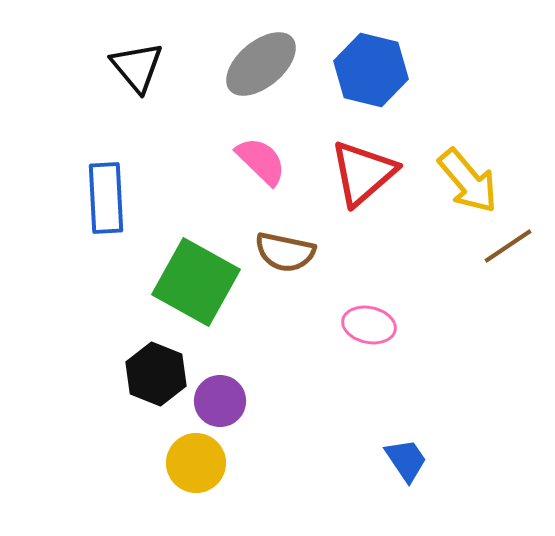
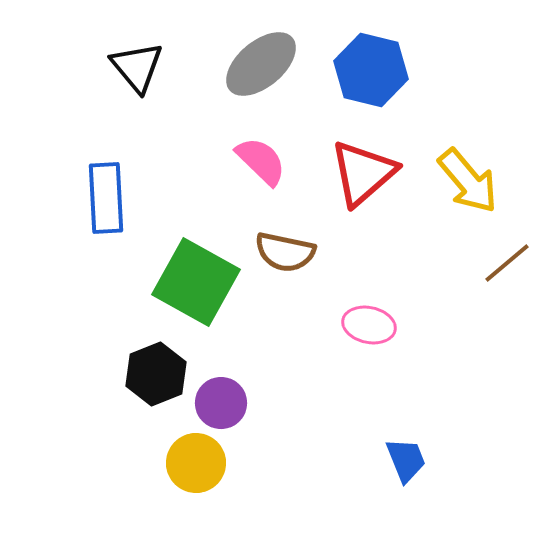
brown line: moved 1 px left, 17 px down; rotated 6 degrees counterclockwise
black hexagon: rotated 16 degrees clockwise
purple circle: moved 1 px right, 2 px down
blue trapezoid: rotated 12 degrees clockwise
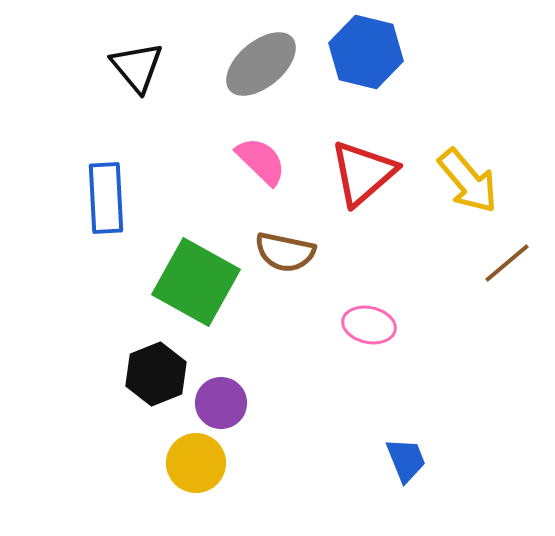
blue hexagon: moved 5 px left, 18 px up
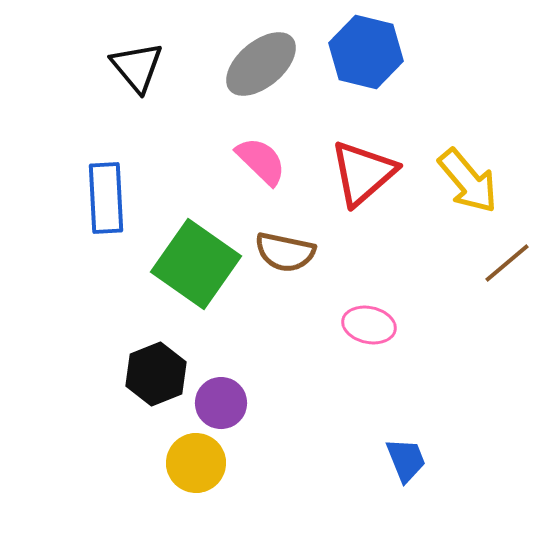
green square: moved 18 px up; rotated 6 degrees clockwise
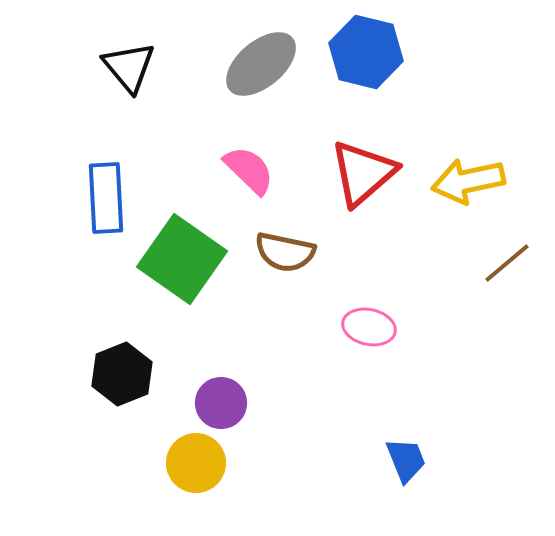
black triangle: moved 8 px left
pink semicircle: moved 12 px left, 9 px down
yellow arrow: rotated 118 degrees clockwise
green square: moved 14 px left, 5 px up
pink ellipse: moved 2 px down
black hexagon: moved 34 px left
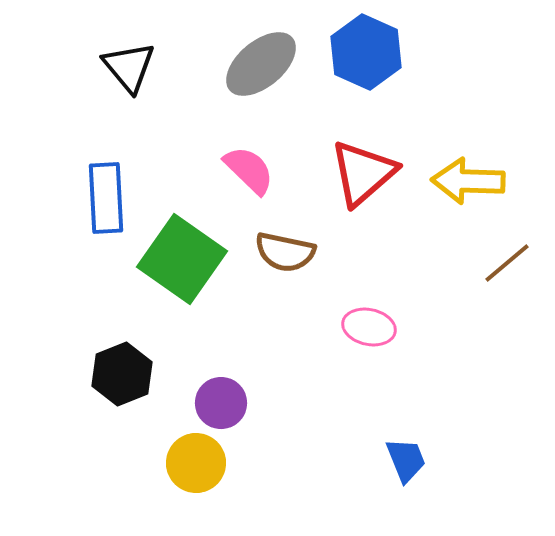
blue hexagon: rotated 10 degrees clockwise
yellow arrow: rotated 14 degrees clockwise
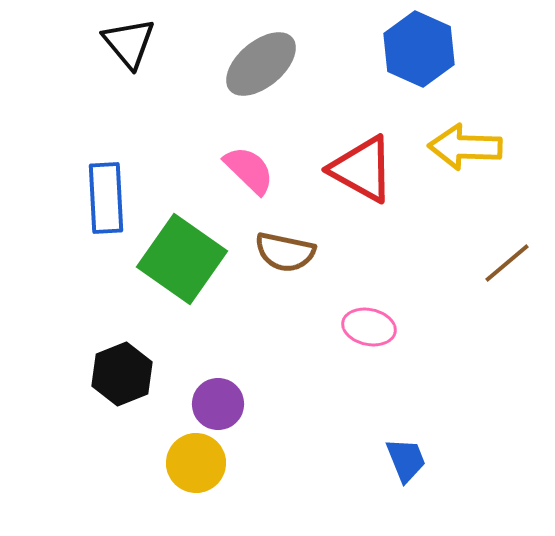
blue hexagon: moved 53 px right, 3 px up
black triangle: moved 24 px up
red triangle: moved 1 px left, 4 px up; rotated 50 degrees counterclockwise
yellow arrow: moved 3 px left, 34 px up
purple circle: moved 3 px left, 1 px down
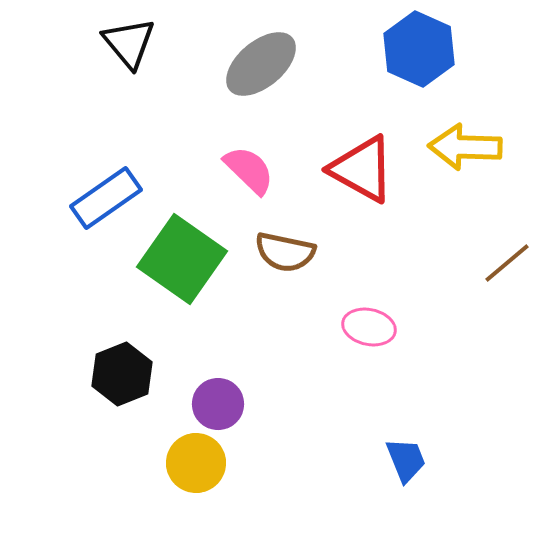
blue rectangle: rotated 58 degrees clockwise
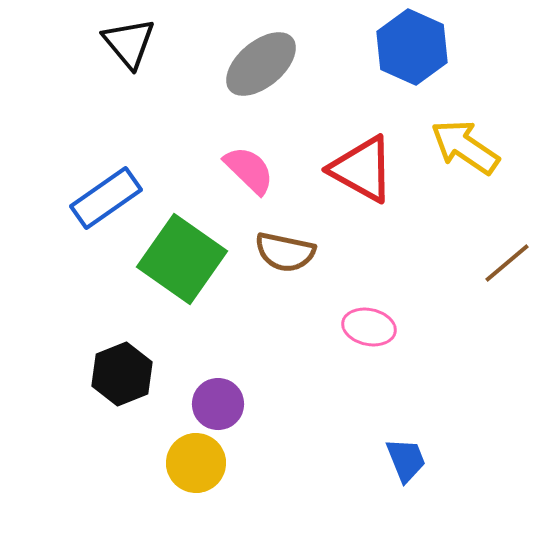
blue hexagon: moved 7 px left, 2 px up
yellow arrow: rotated 32 degrees clockwise
